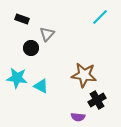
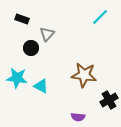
black cross: moved 12 px right
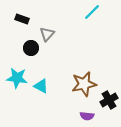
cyan line: moved 8 px left, 5 px up
brown star: moved 9 px down; rotated 20 degrees counterclockwise
purple semicircle: moved 9 px right, 1 px up
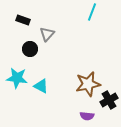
cyan line: rotated 24 degrees counterclockwise
black rectangle: moved 1 px right, 1 px down
black circle: moved 1 px left, 1 px down
brown star: moved 4 px right
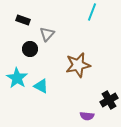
cyan star: rotated 25 degrees clockwise
brown star: moved 10 px left, 19 px up
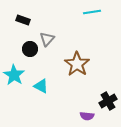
cyan line: rotated 60 degrees clockwise
gray triangle: moved 5 px down
brown star: moved 1 px left, 1 px up; rotated 25 degrees counterclockwise
cyan star: moved 3 px left, 3 px up
black cross: moved 1 px left, 1 px down
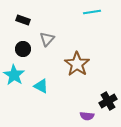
black circle: moved 7 px left
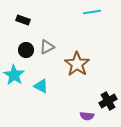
gray triangle: moved 8 px down; rotated 21 degrees clockwise
black circle: moved 3 px right, 1 px down
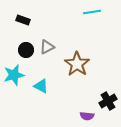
cyan star: rotated 25 degrees clockwise
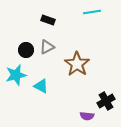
black rectangle: moved 25 px right
cyan star: moved 2 px right
black cross: moved 2 px left
